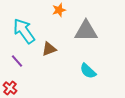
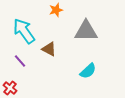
orange star: moved 3 px left
brown triangle: rotated 49 degrees clockwise
purple line: moved 3 px right
cyan semicircle: rotated 84 degrees counterclockwise
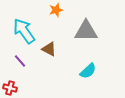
red cross: rotated 24 degrees counterclockwise
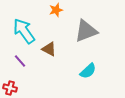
gray triangle: rotated 20 degrees counterclockwise
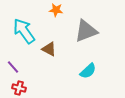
orange star: rotated 24 degrees clockwise
purple line: moved 7 px left, 6 px down
red cross: moved 9 px right
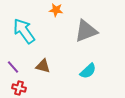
brown triangle: moved 6 px left, 17 px down; rotated 14 degrees counterclockwise
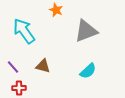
orange star: rotated 16 degrees clockwise
red cross: rotated 16 degrees counterclockwise
